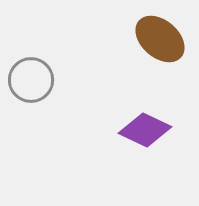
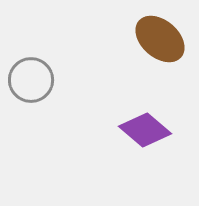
purple diamond: rotated 15 degrees clockwise
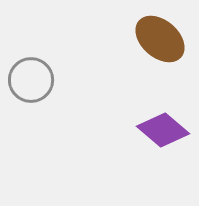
purple diamond: moved 18 px right
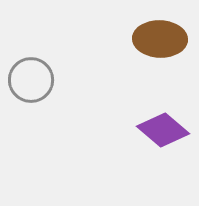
brown ellipse: rotated 39 degrees counterclockwise
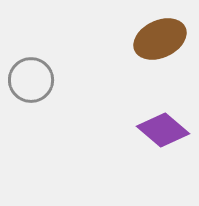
brown ellipse: rotated 27 degrees counterclockwise
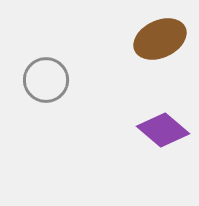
gray circle: moved 15 px right
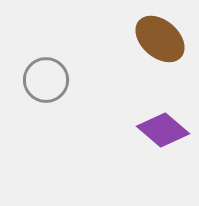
brown ellipse: rotated 66 degrees clockwise
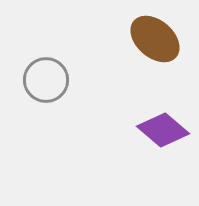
brown ellipse: moved 5 px left
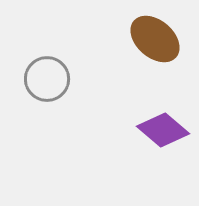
gray circle: moved 1 px right, 1 px up
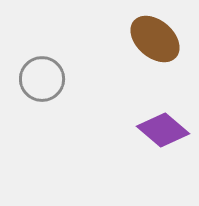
gray circle: moved 5 px left
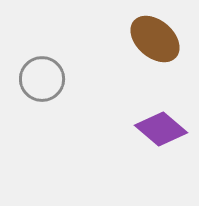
purple diamond: moved 2 px left, 1 px up
